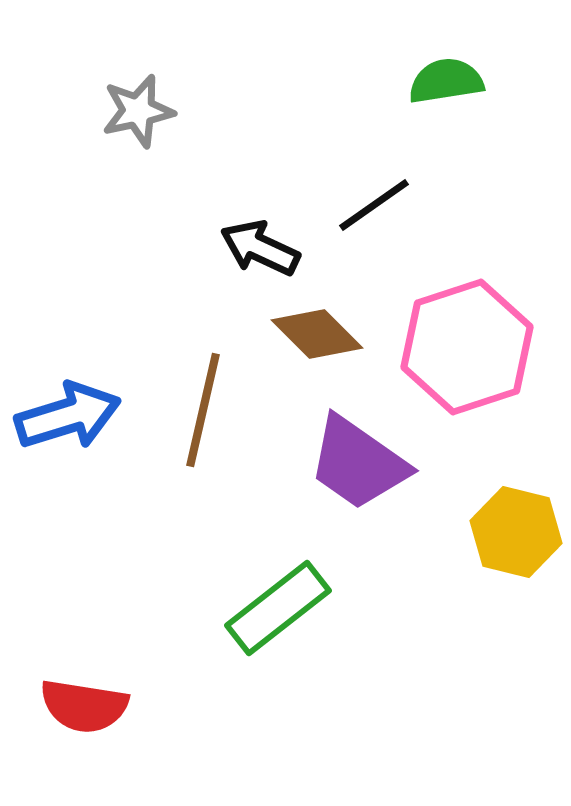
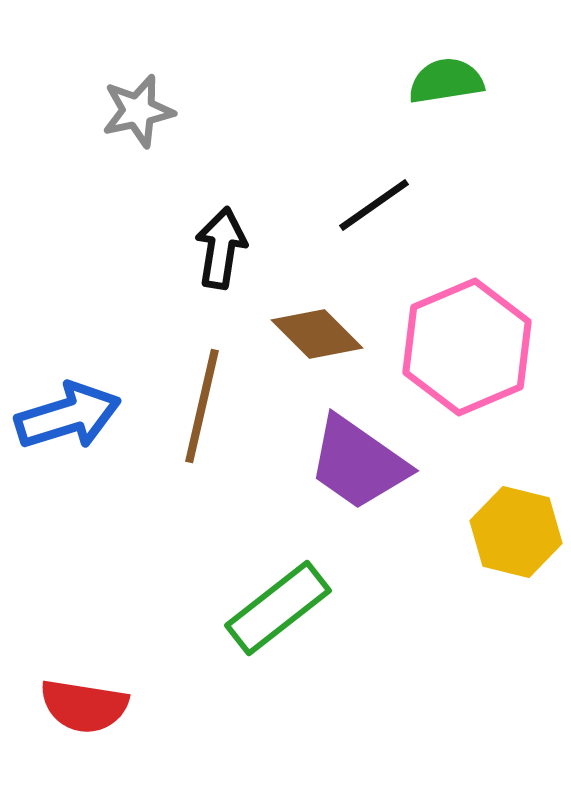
black arrow: moved 39 px left; rotated 74 degrees clockwise
pink hexagon: rotated 5 degrees counterclockwise
brown line: moved 1 px left, 4 px up
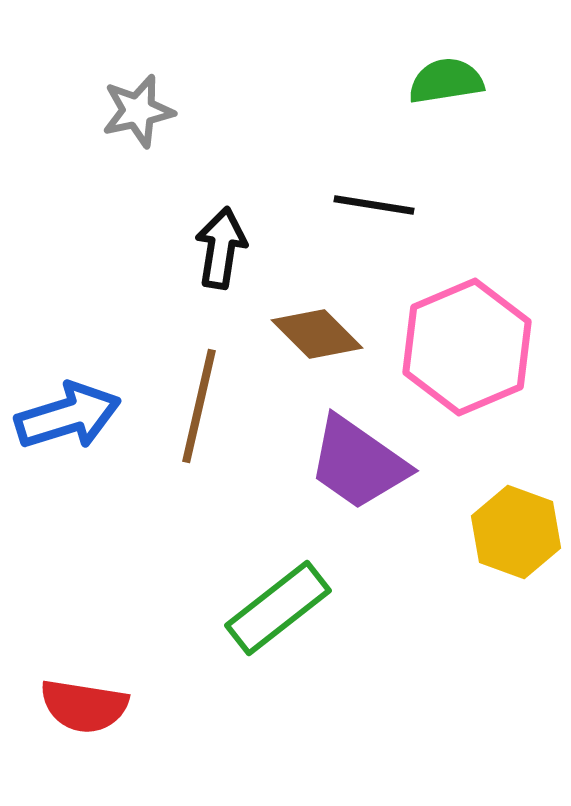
black line: rotated 44 degrees clockwise
brown line: moved 3 px left
yellow hexagon: rotated 6 degrees clockwise
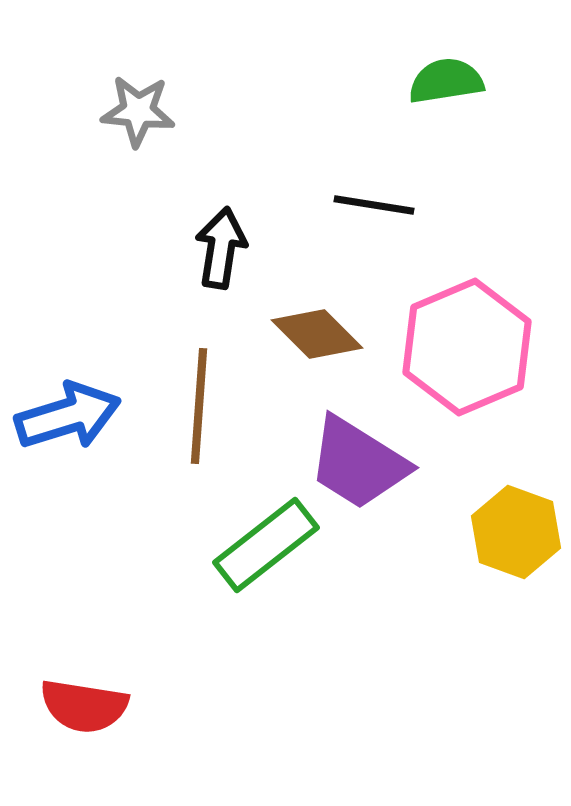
gray star: rotated 18 degrees clockwise
brown line: rotated 9 degrees counterclockwise
purple trapezoid: rotated 3 degrees counterclockwise
green rectangle: moved 12 px left, 63 px up
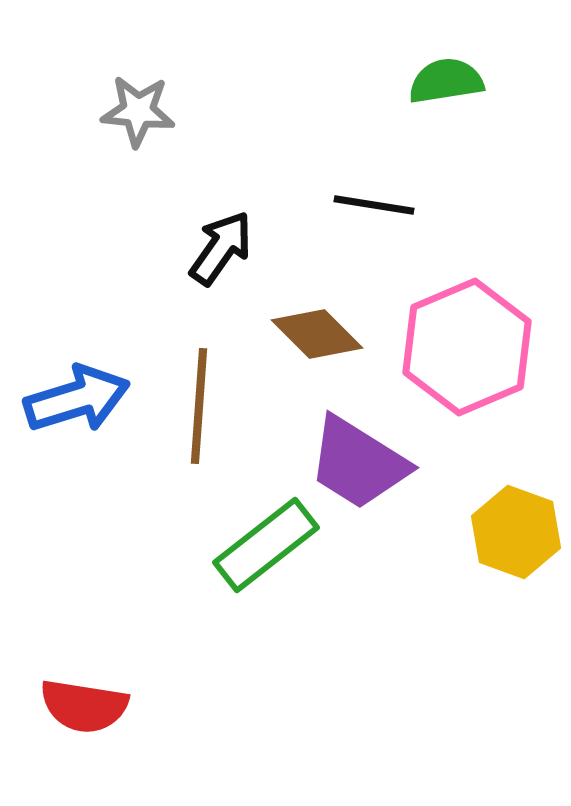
black arrow: rotated 26 degrees clockwise
blue arrow: moved 9 px right, 17 px up
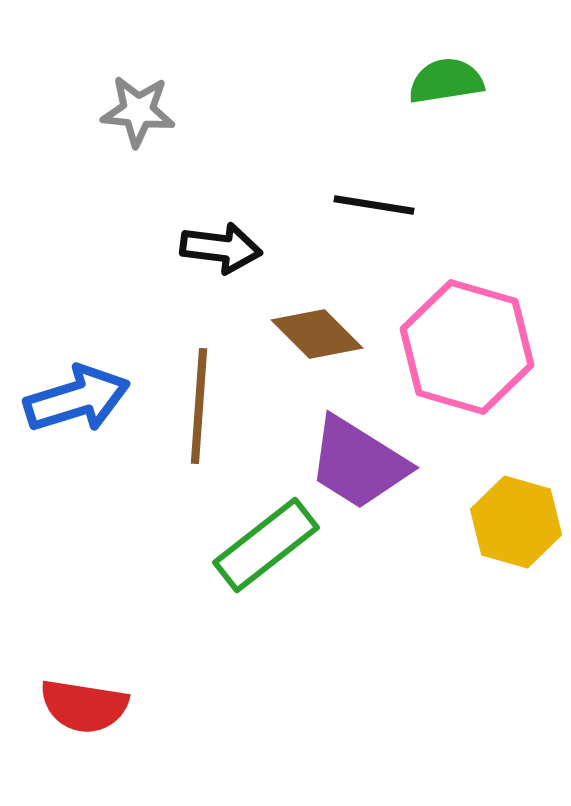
black arrow: rotated 62 degrees clockwise
pink hexagon: rotated 21 degrees counterclockwise
yellow hexagon: moved 10 px up; rotated 4 degrees counterclockwise
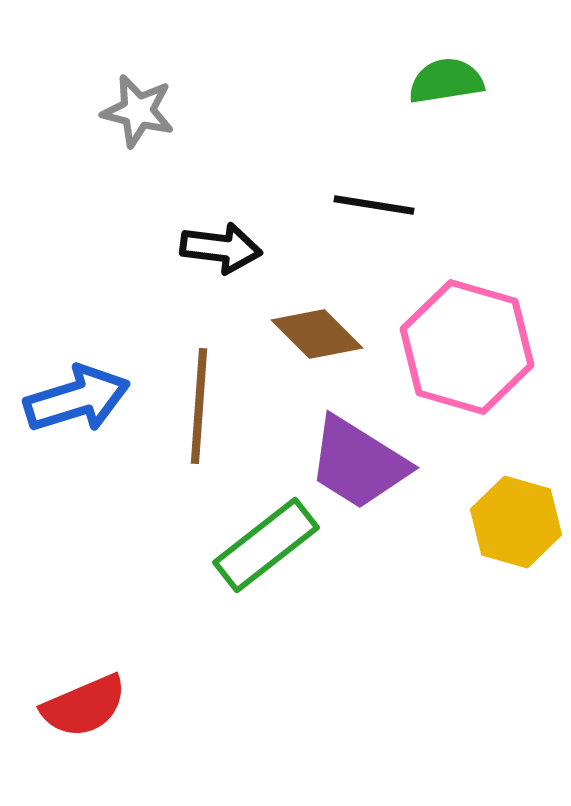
gray star: rotated 8 degrees clockwise
red semicircle: rotated 32 degrees counterclockwise
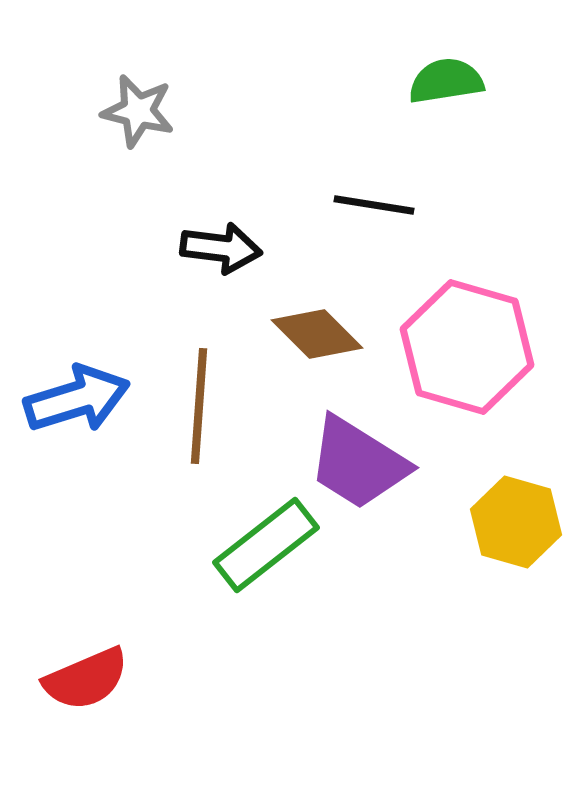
red semicircle: moved 2 px right, 27 px up
